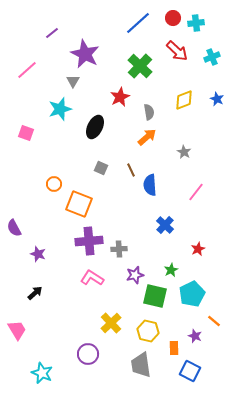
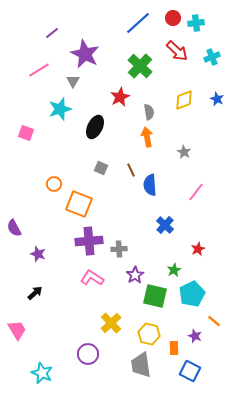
pink line at (27, 70): moved 12 px right; rotated 10 degrees clockwise
orange arrow at (147, 137): rotated 60 degrees counterclockwise
green star at (171, 270): moved 3 px right
purple star at (135, 275): rotated 18 degrees counterclockwise
yellow hexagon at (148, 331): moved 1 px right, 3 px down
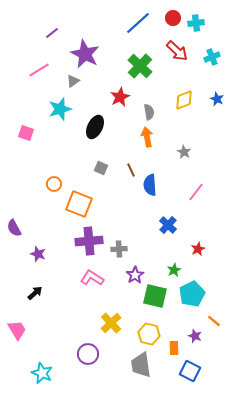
gray triangle at (73, 81): rotated 24 degrees clockwise
blue cross at (165, 225): moved 3 px right
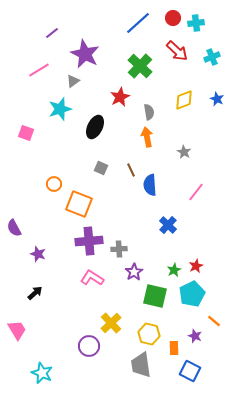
red star at (198, 249): moved 2 px left, 17 px down
purple star at (135, 275): moved 1 px left, 3 px up
purple circle at (88, 354): moved 1 px right, 8 px up
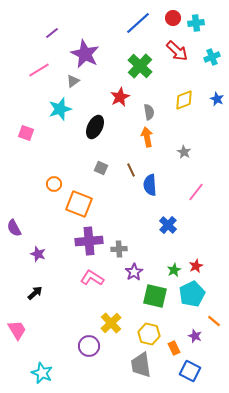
orange rectangle at (174, 348): rotated 24 degrees counterclockwise
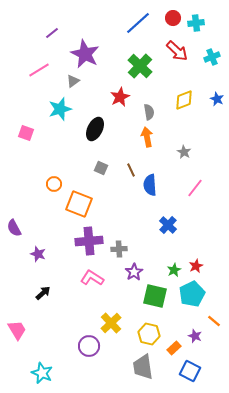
black ellipse at (95, 127): moved 2 px down
pink line at (196, 192): moved 1 px left, 4 px up
black arrow at (35, 293): moved 8 px right
orange rectangle at (174, 348): rotated 72 degrees clockwise
gray trapezoid at (141, 365): moved 2 px right, 2 px down
